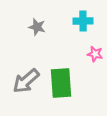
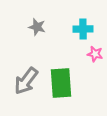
cyan cross: moved 8 px down
gray arrow: rotated 12 degrees counterclockwise
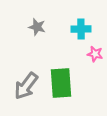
cyan cross: moved 2 px left
gray arrow: moved 5 px down
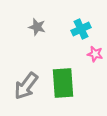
cyan cross: rotated 24 degrees counterclockwise
green rectangle: moved 2 px right
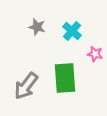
cyan cross: moved 9 px left, 2 px down; rotated 24 degrees counterclockwise
green rectangle: moved 2 px right, 5 px up
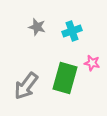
cyan cross: rotated 30 degrees clockwise
pink star: moved 3 px left, 9 px down
green rectangle: rotated 20 degrees clockwise
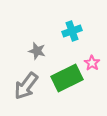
gray star: moved 24 px down
pink star: rotated 21 degrees clockwise
green rectangle: moved 2 px right; rotated 48 degrees clockwise
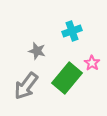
green rectangle: rotated 24 degrees counterclockwise
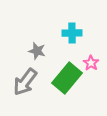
cyan cross: moved 2 px down; rotated 18 degrees clockwise
pink star: moved 1 px left
gray arrow: moved 1 px left, 4 px up
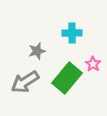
gray star: rotated 30 degrees counterclockwise
pink star: moved 2 px right, 1 px down
gray arrow: rotated 20 degrees clockwise
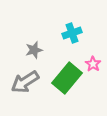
cyan cross: rotated 18 degrees counterclockwise
gray star: moved 3 px left, 1 px up
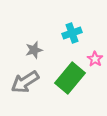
pink star: moved 2 px right, 5 px up
green rectangle: moved 3 px right
